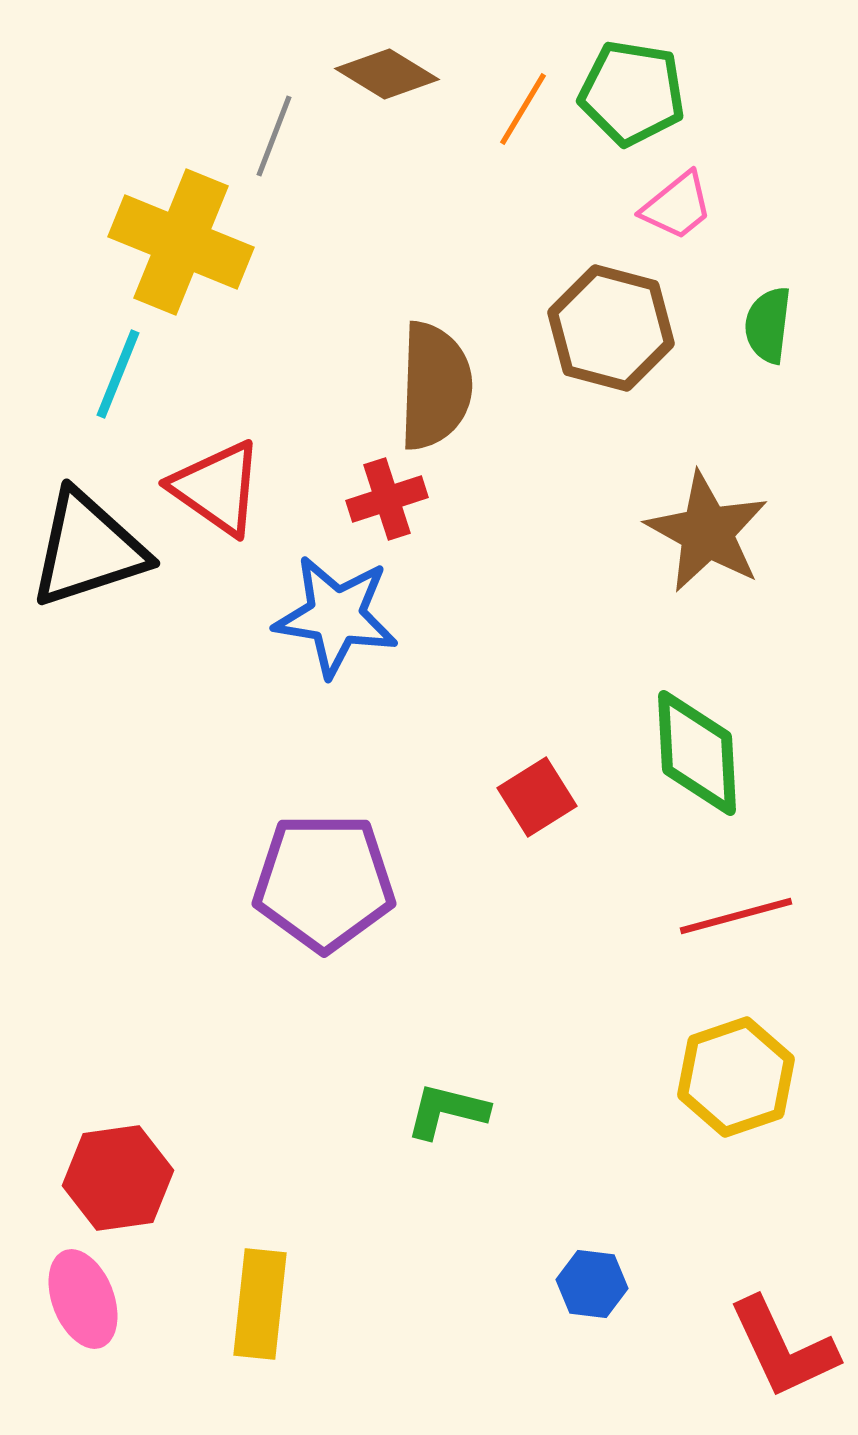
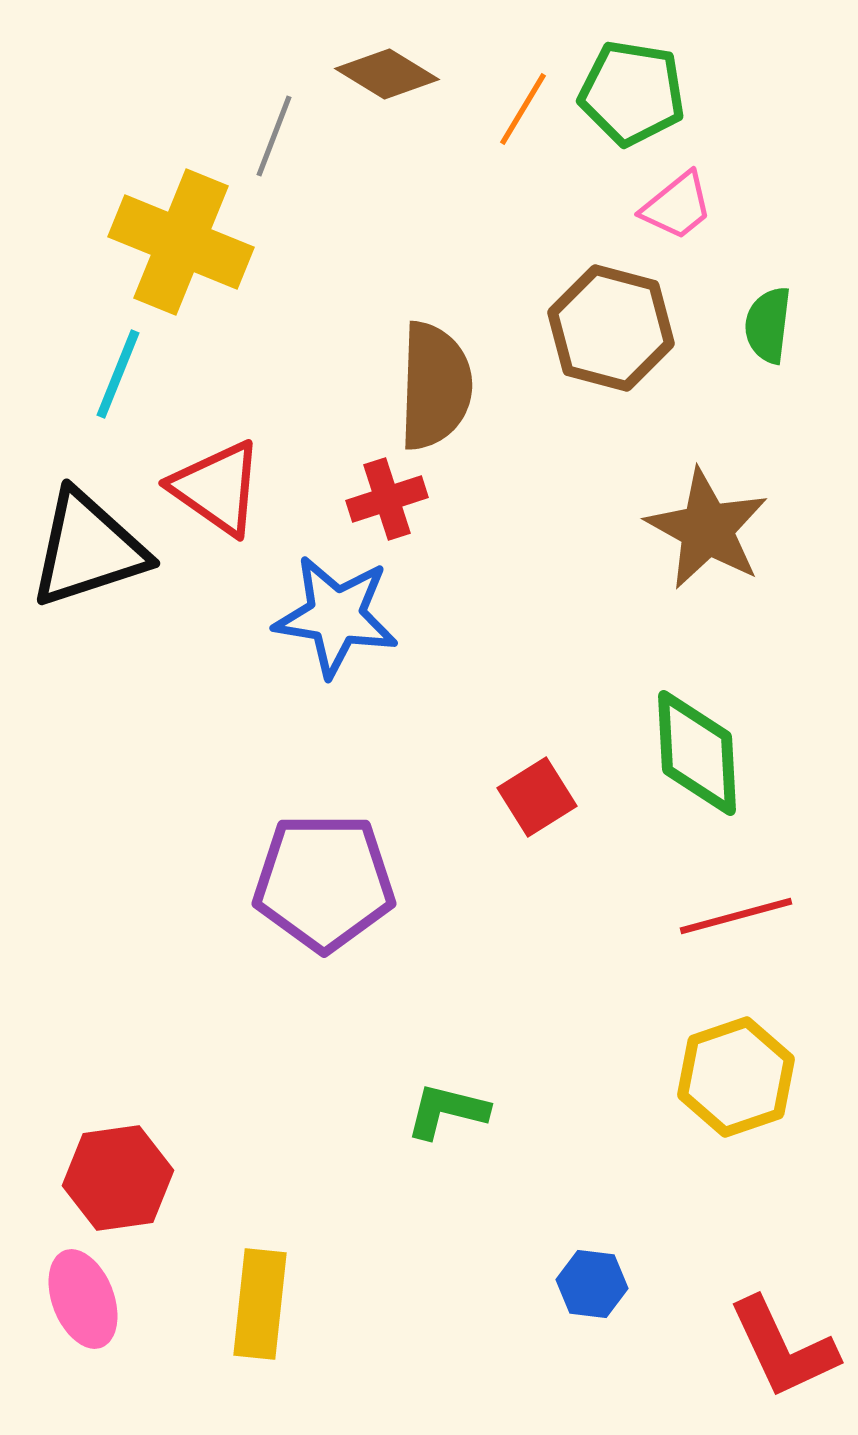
brown star: moved 3 px up
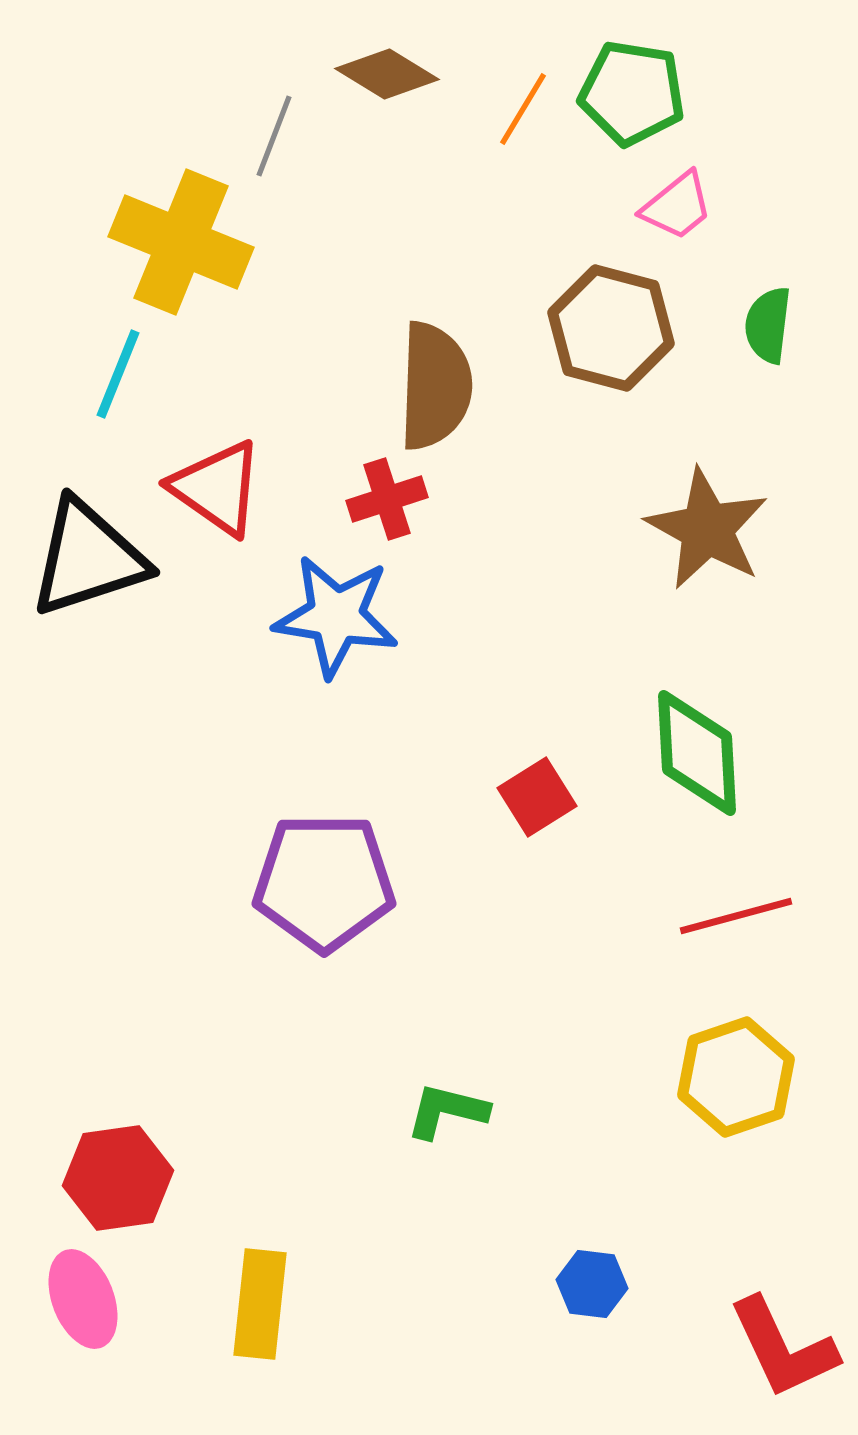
black triangle: moved 9 px down
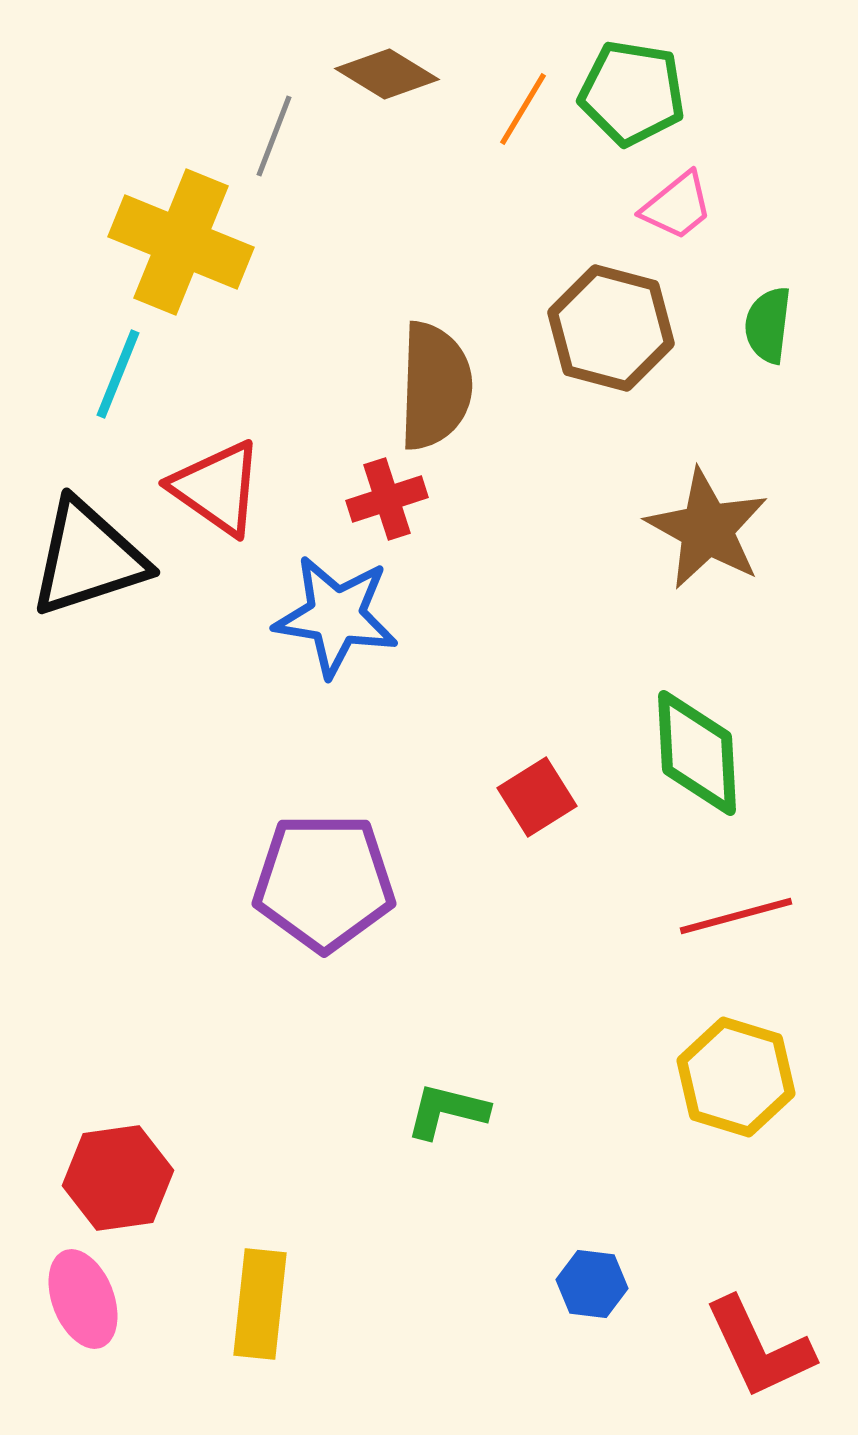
yellow hexagon: rotated 24 degrees counterclockwise
red L-shape: moved 24 px left
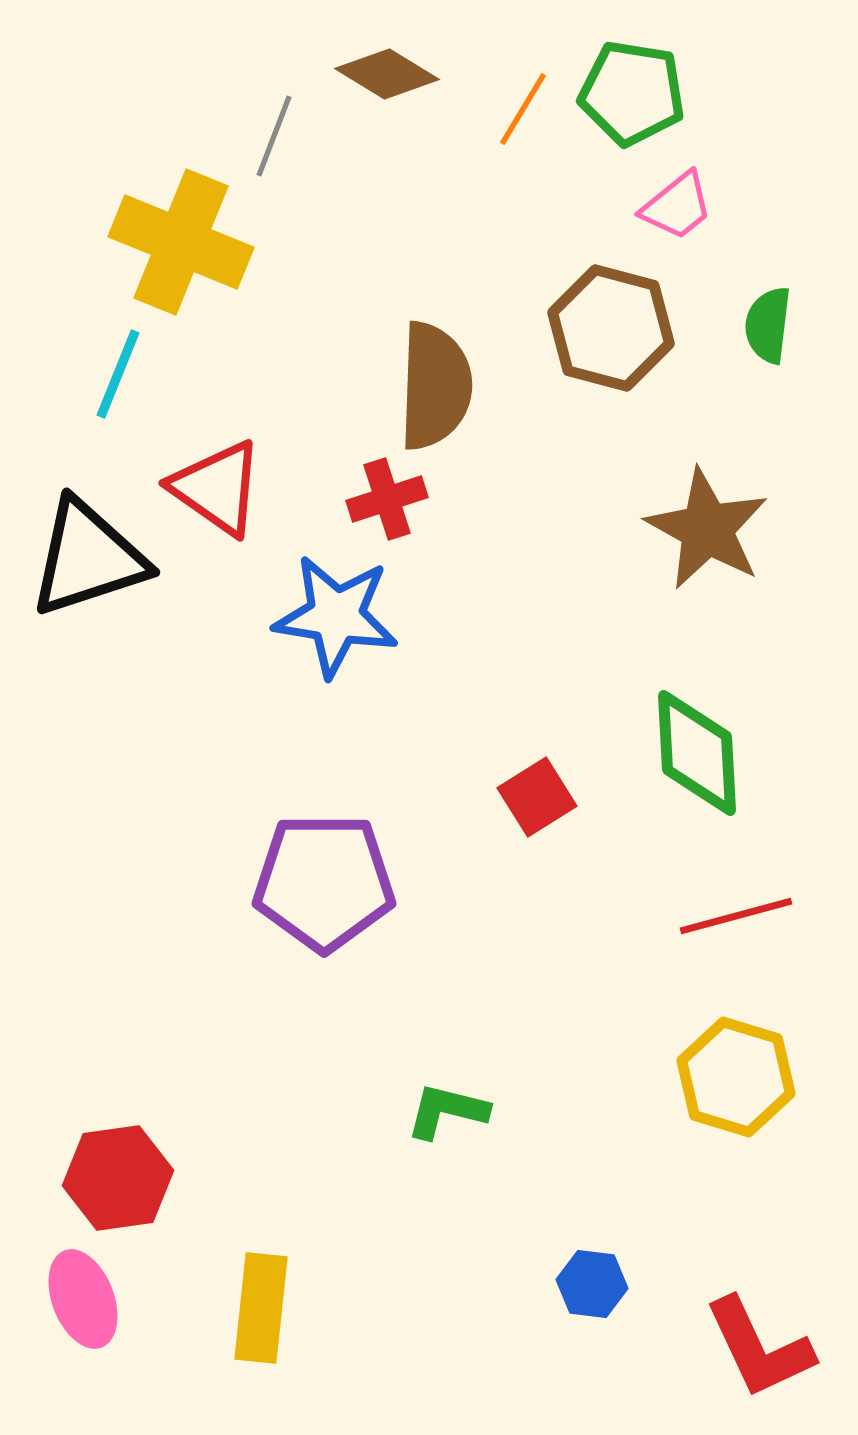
yellow rectangle: moved 1 px right, 4 px down
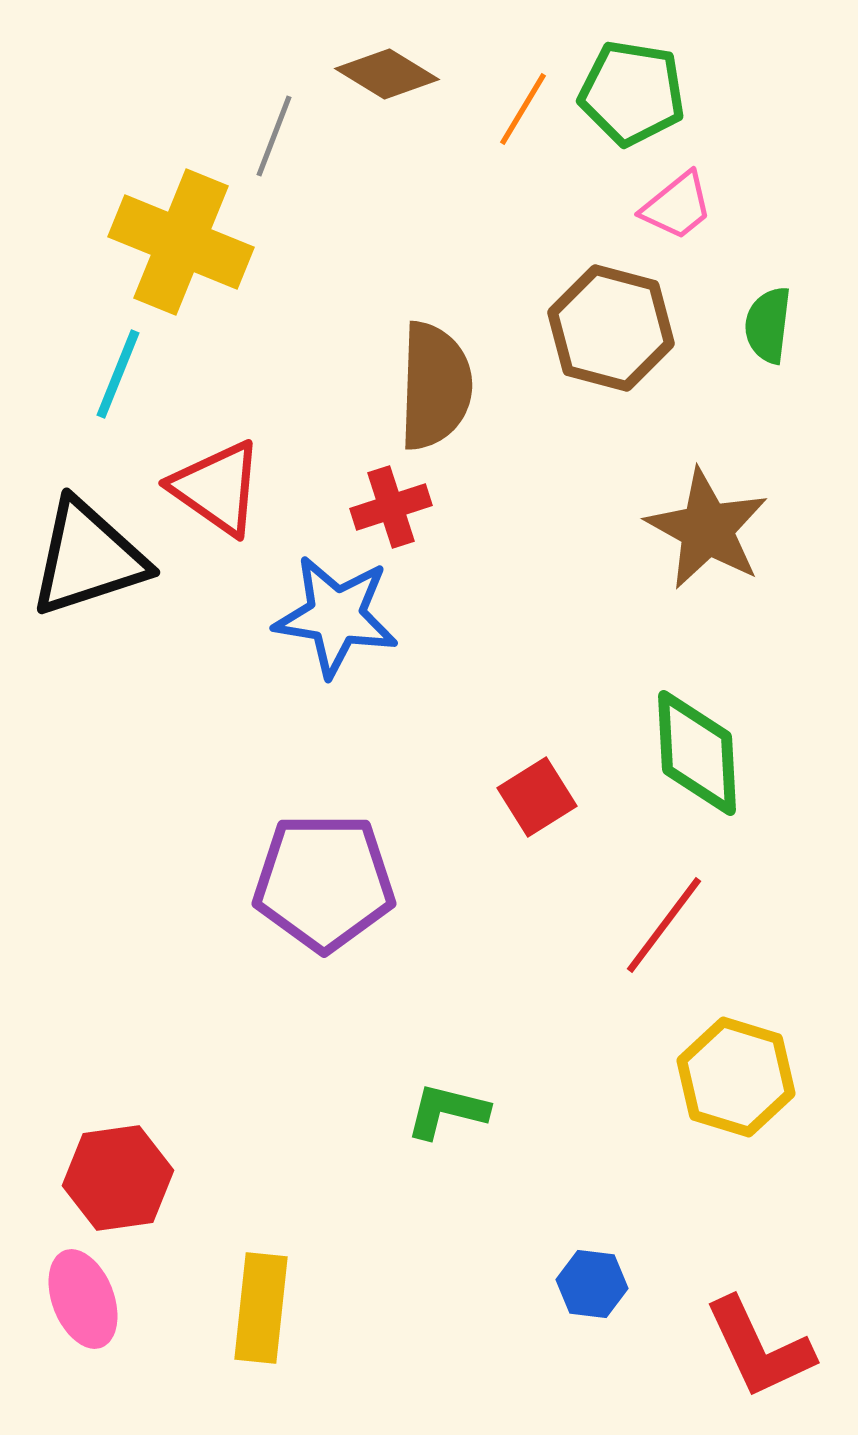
red cross: moved 4 px right, 8 px down
red line: moved 72 px left, 9 px down; rotated 38 degrees counterclockwise
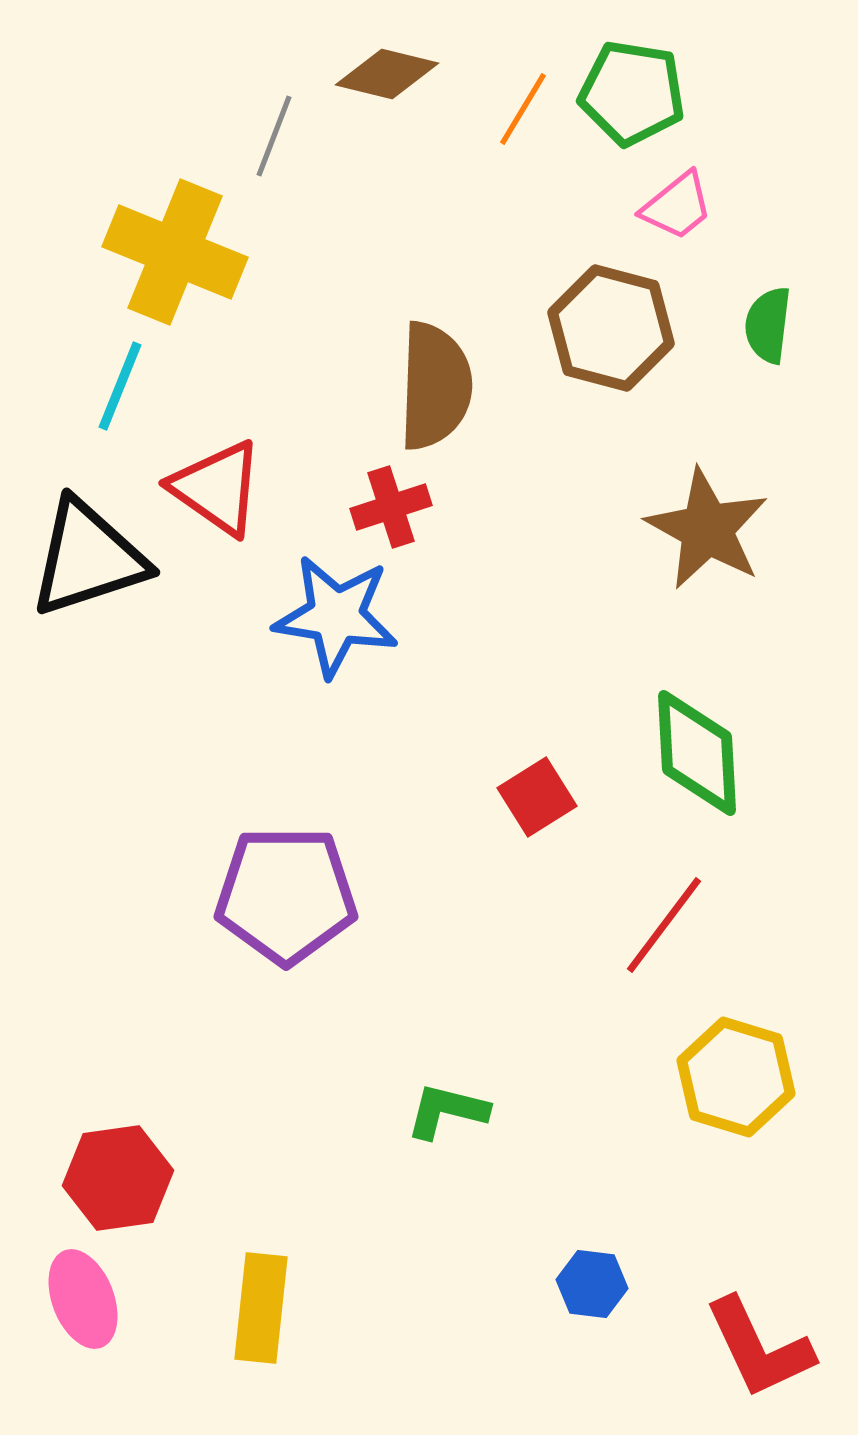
brown diamond: rotated 18 degrees counterclockwise
yellow cross: moved 6 px left, 10 px down
cyan line: moved 2 px right, 12 px down
purple pentagon: moved 38 px left, 13 px down
